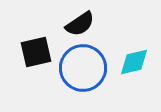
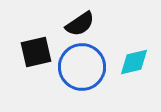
blue circle: moved 1 px left, 1 px up
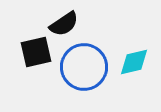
black semicircle: moved 16 px left
blue circle: moved 2 px right
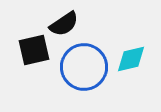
black square: moved 2 px left, 2 px up
cyan diamond: moved 3 px left, 3 px up
